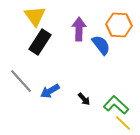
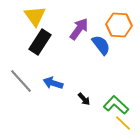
purple arrow: rotated 35 degrees clockwise
blue arrow: moved 3 px right, 8 px up; rotated 48 degrees clockwise
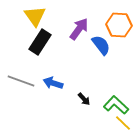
gray line: rotated 28 degrees counterclockwise
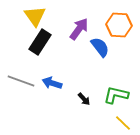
blue semicircle: moved 1 px left, 2 px down
blue arrow: moved 1 px left
green L-shape: moved 10 px up; rotated 30 degrees counterclockwise
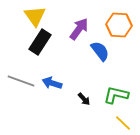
blue semicircle: moved 4 px down
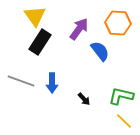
orange hexagon: moved 1 px left, 2 px up
blue arrow: rotated 108 degrees counterclockwise
green L-shape: moved 5 px right, 1 px down
yellow line: moved 1 px right, 2 px up
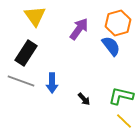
orange hexagon: rotated 20 degrees counterclockwise
black rectangle: moved 14 px left, 11 px down
blue semicircle: moved 11 px right, 5 px up
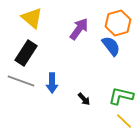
yellow triangle: moved 3 px left, 2 px down; rotated 15 degrees counterclockwise
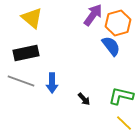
purple arrow: moved 14 px right, 14 px up
black rectangle: rotated 45 degrees clockwise
yellow line: moved 2 px down
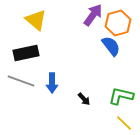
yellow triangle: moved 4 px right, 2 px down
